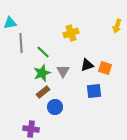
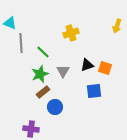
cyan triangle: rotated 32 degrees clockwise
green star: moved 2 px left, 1 px down
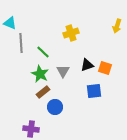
green star: rotated 24 degrees counterclockwise
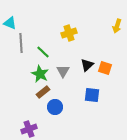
yellow cross: moved 2 px left
black triangle: rotated 24 degrees counterclockwise
blue square: moved 2 px left, 4 px down; rotated 14 degrees clockwise
purple cross: moved 2 px left; rotated 28 degrees counterclockwise
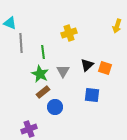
green line: rotated 40 degrees clockwise
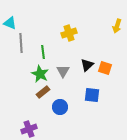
blue circle: moved 5 px right
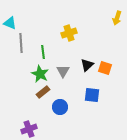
yellow arrow: moved 8 px up
